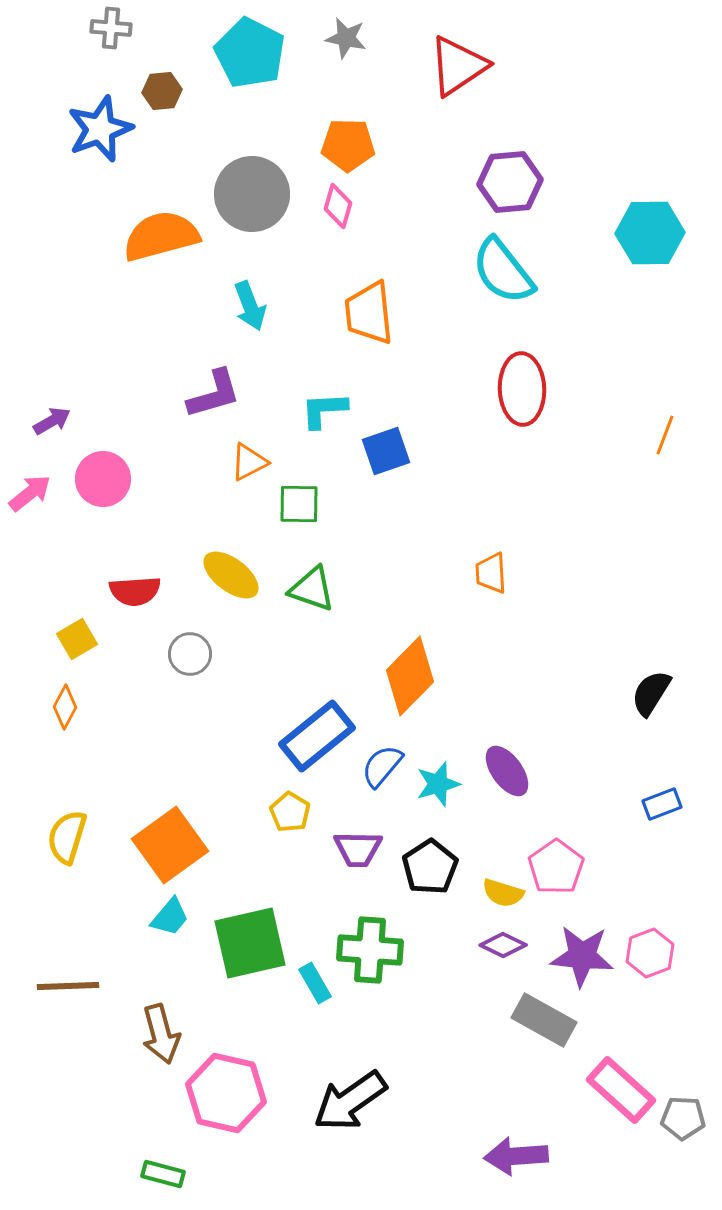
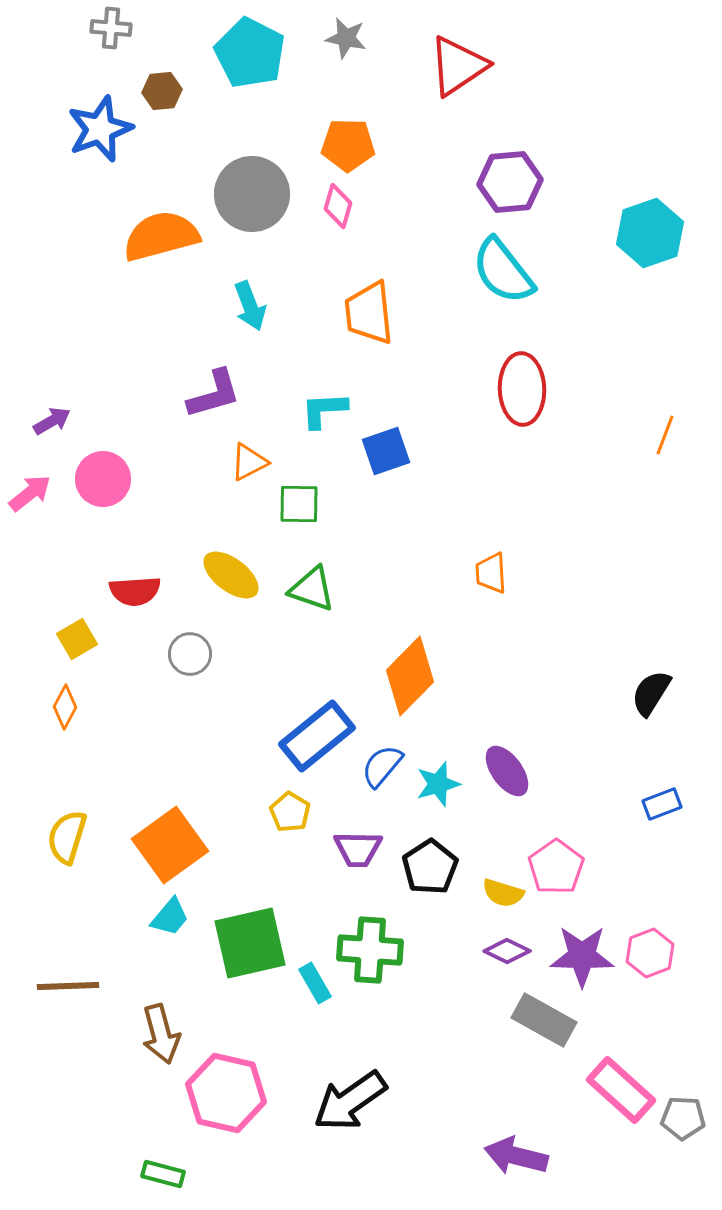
cyan hexagon at (650, 233): rotated 18 degrees counterclockwise
purple diamond at (503, 945): moved 4 px right, 6 px down
purple star at (582, 956): rotated 4 degrees counterclockwise
purple arrow at (516, 1156): rotated 18 degrees clockwise
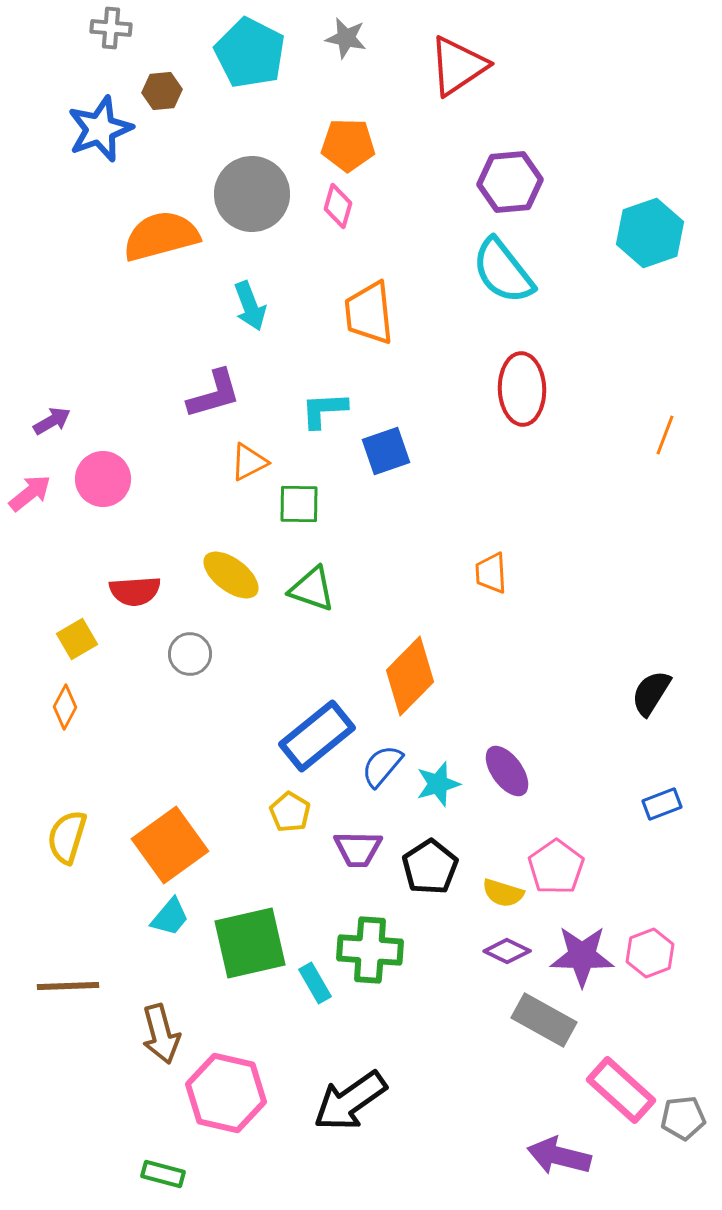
gray pentagon at (683, 1118): rotated 9 degrees counterclockwise
purple arrow at (516, 1156): moved 43 px right
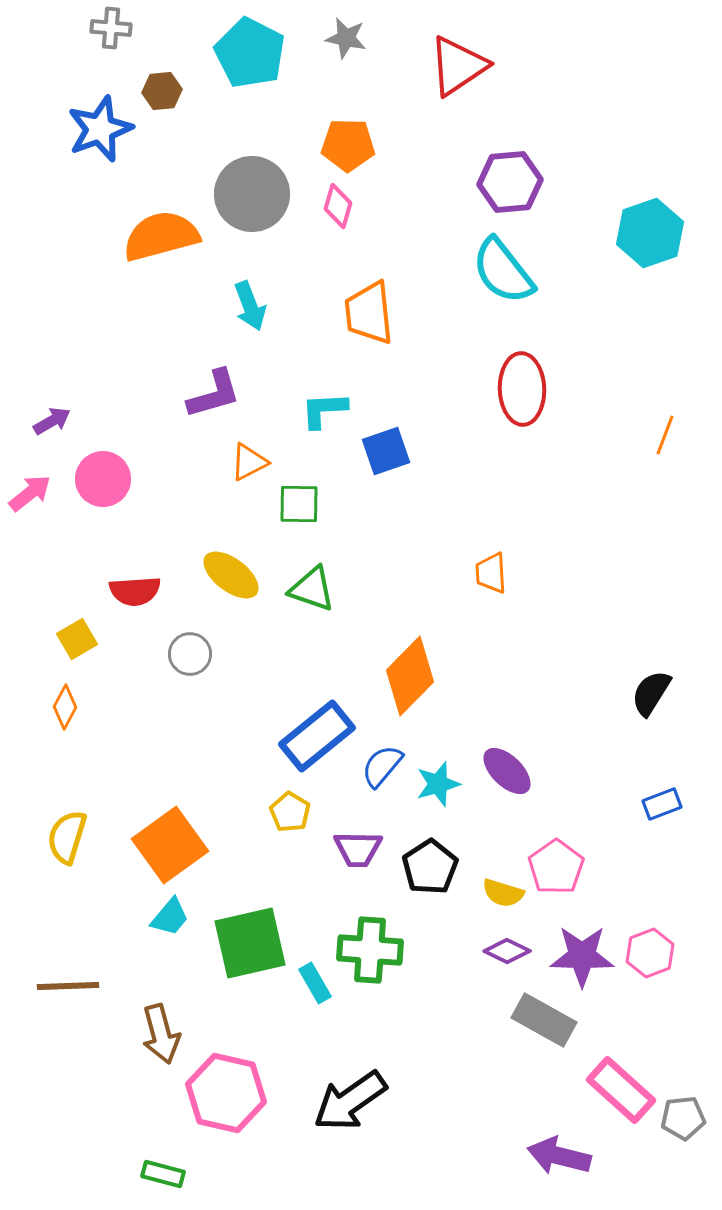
purple ellipse at (507, 771): rotated 10 degrees counterclockwise
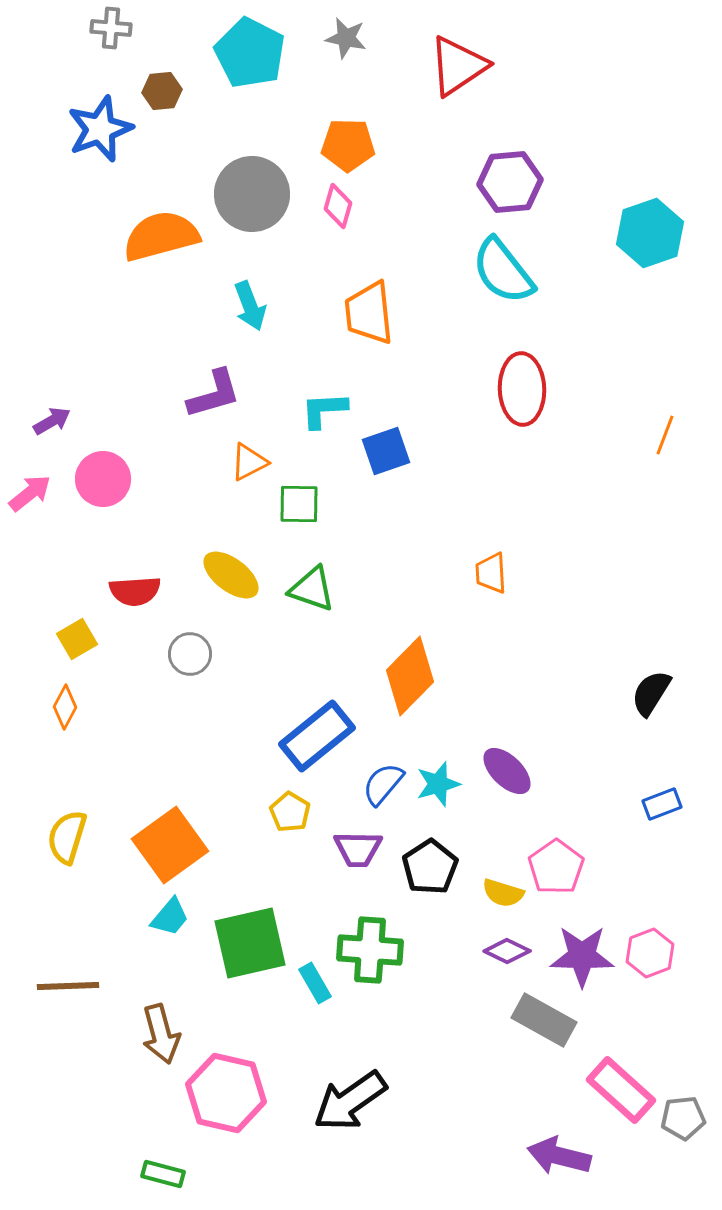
blue semicircle at (382, 766): moved 1 px right, 18 px down
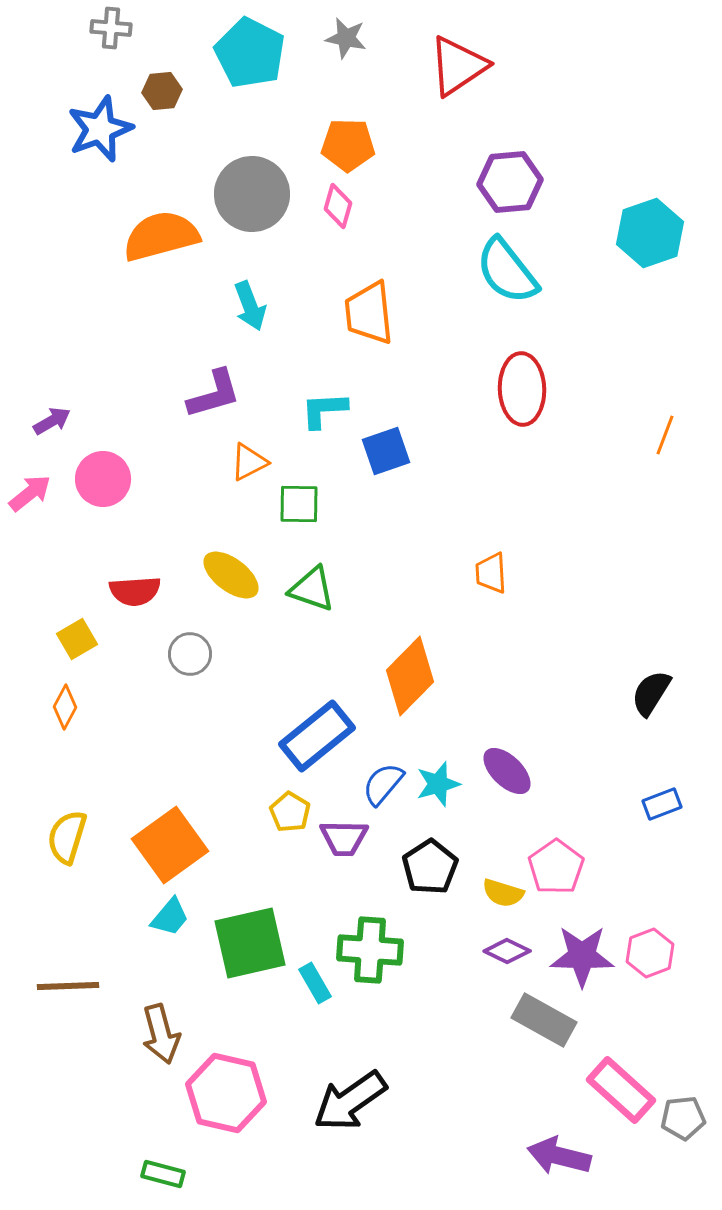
cyan semicircle at (503, 271): moved 4 px right
purple trapezoid at (358, 849): moved 14 px left, 11 px up
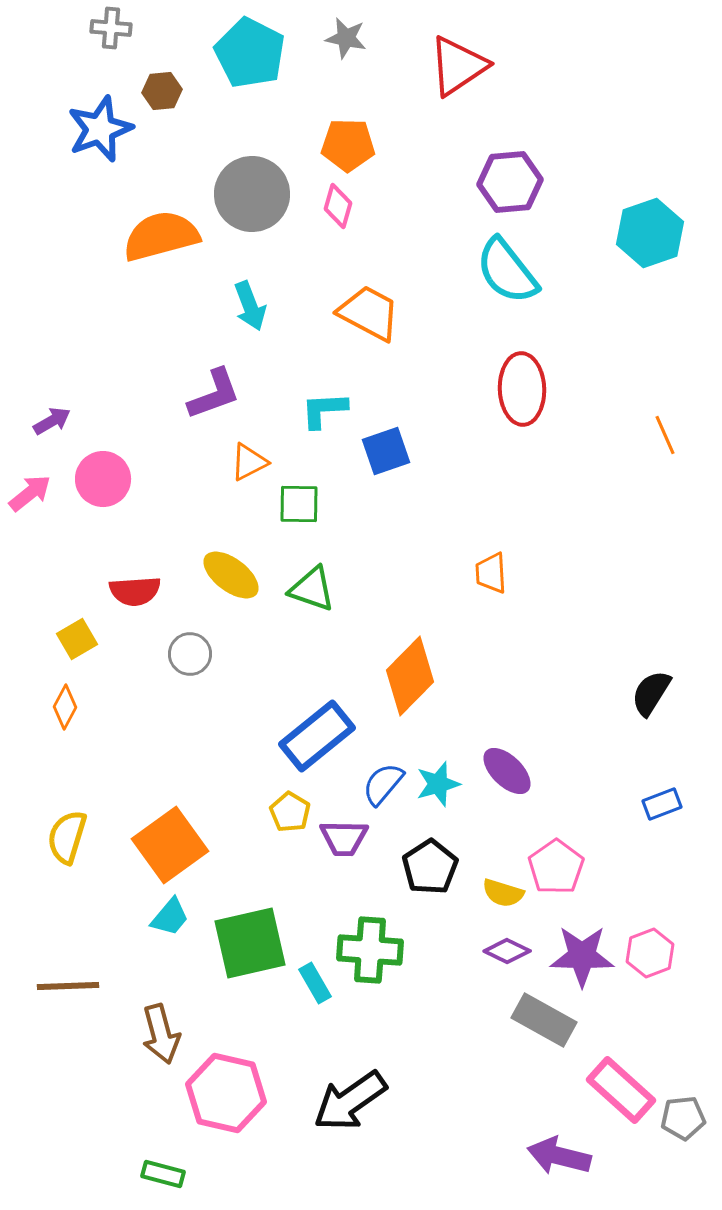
orange trapezoid at (369, 313): rotated 124 degrees clockwise
purple L-shape at (214, 394): rotated 4 degrees counterclockwise
orange line at (665, 435): rotated 45 degrees counterclockwise
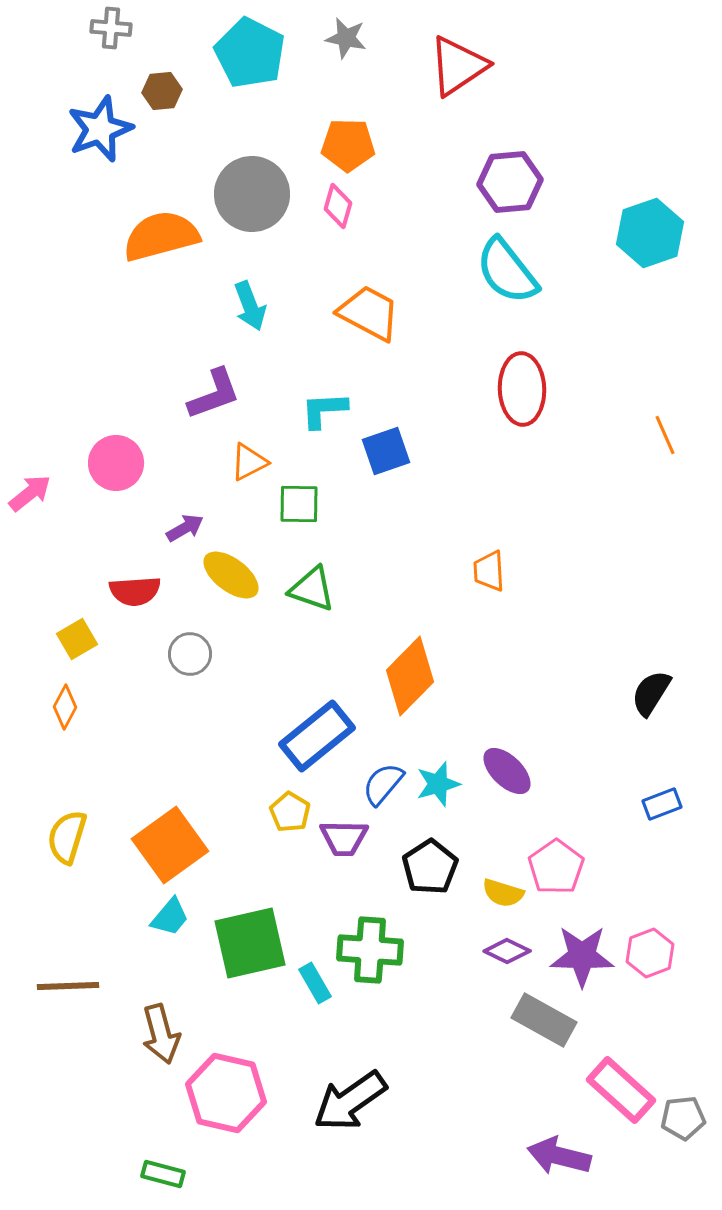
purple arrow at (52, 421): moved 133 px right, 107 px down
pink circle at (103, 479): moved 13 px right, 16 px up
orange trapezoid at (491, 573): moved 2 px left, 2 px up
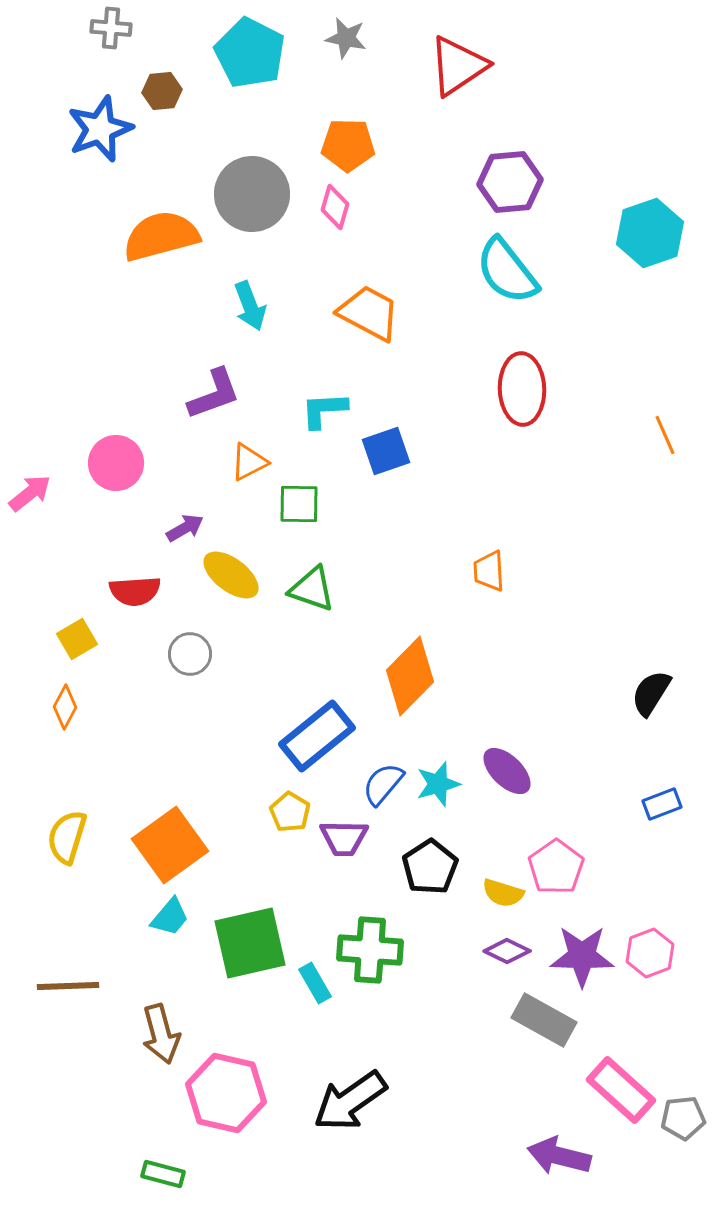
pink diamond at (338, 206): moved 3 px left, 1 px down
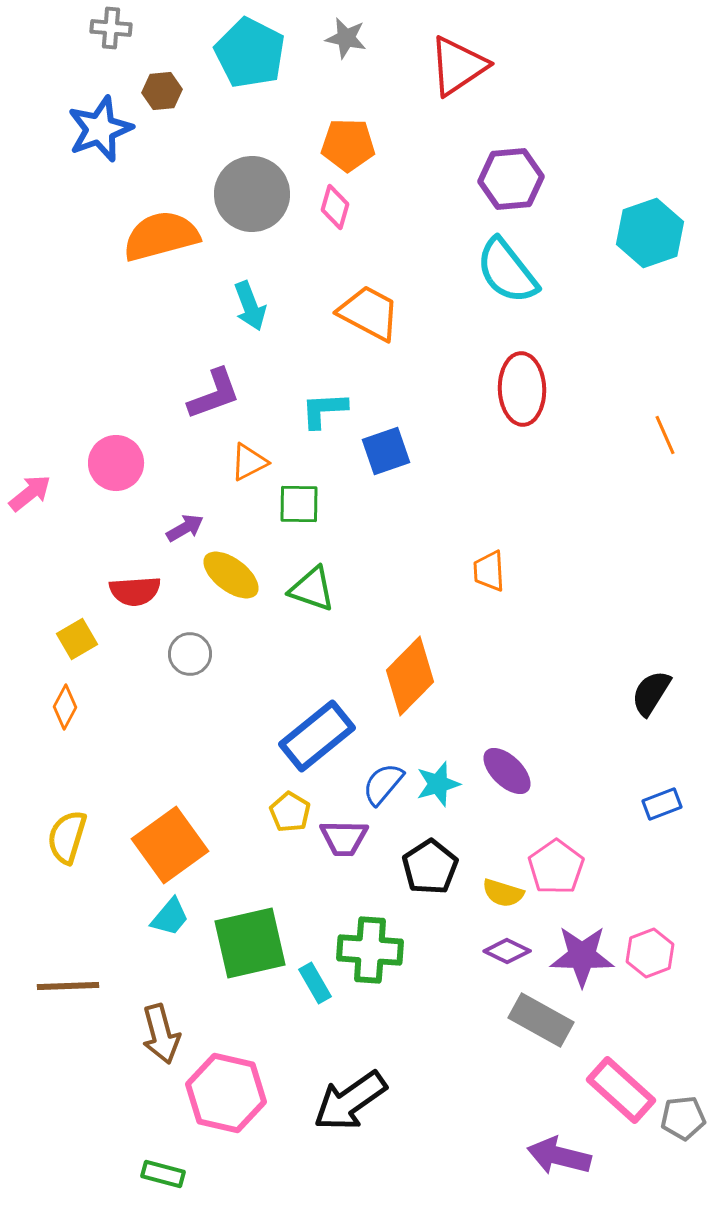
purple hexagon at (510, 182): moved 1 px right, 3 px up
gray rectangle at (544, 1020): moved 3 px left
